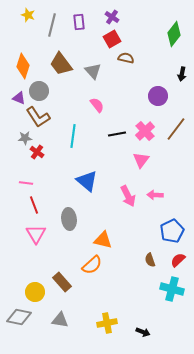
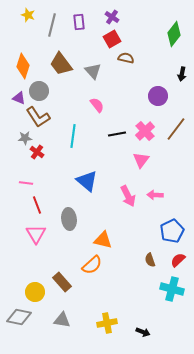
red line at (34, 205): moved 3 px right
gray triangle at (60, 320): moved 2 px right
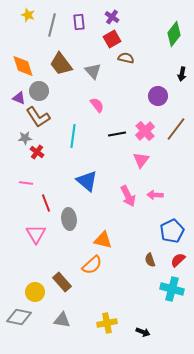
orange diamond at (23, 66): rotated 35 degrees counterclockwise
red line at (37, 205): moved 9 px right, 2 px up
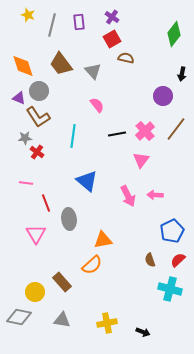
purple circle at (158, 96): moved 5 px right
orange triangle at (103, 240): rotated 24 degrees counterclockwise
cyan cross at (172, 289): moved 2 px left
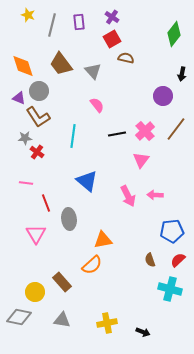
blue pentagon at (172, 231): rotated 20 degrees clockwise
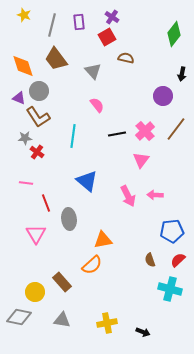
yellow star at (28, 15): moved 4 px left
red square at (112, 39): moved 5 px left, 2 px up
brown trapezoid at (61, 64): moved 5 px left, 5 px up
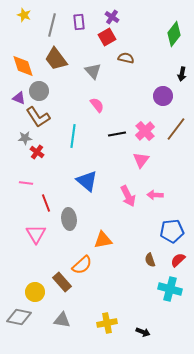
orange semicircle at (92, 265): moved 10 px left
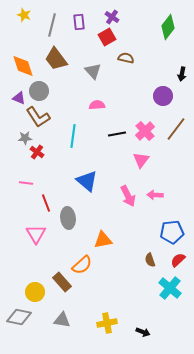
green diamond at (174, 34): moved 6 px left, 7 px up
pink semicircle at (97, 105): rotated 56 degrees counterclockwise
gray ellipse at (69, 219): moved 1 px left, 1 px up
blue pentagon at (172, 231): moved 1 px down
cyan cross at (170, 289): moved 1 px up; rotated 25 degrees clockwise
